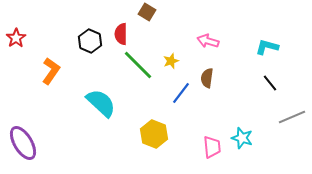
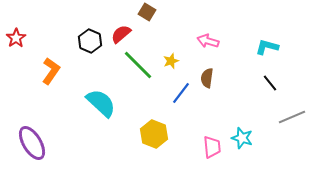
red semicircle: rotated 50 degrees clockwise
purple ellipse: moved 9 px right
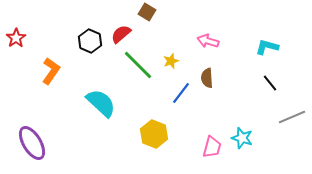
brown semicircle: rotated 12 degrees counterclockwise
pink trapezoid: rotated 20 degrees clockwise
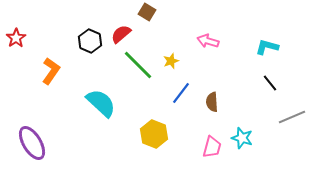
brown semicircle: moved 5 px right, 24 px down
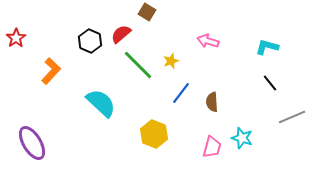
orange L-shape: rotated 8 degrees clockwise
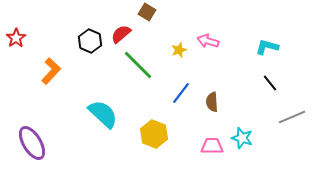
yellow star: moved 8 px right, 11 px up
cyan semicircle: moved 2 px right, 11 px down
pink trapezoid: moved 1 px up; rotated 105 degrees counterclockwise
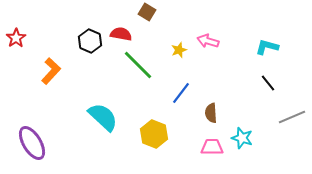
red semicircle: rotated 50 degrees clockwise
black line: moved 2 px left
brown semicircle: moved 1 px left, 11 px down
cyan semicircle: moved 3 px down
pink trapezoid: moved 1 px down
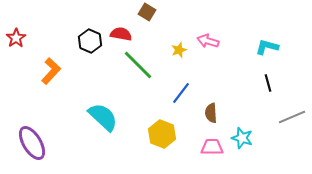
black line: rotated 24 degrees clockwise
yellow hexagon: moved 8 px right
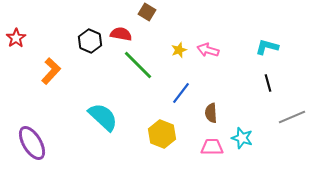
pink arrow: moved 9 px down
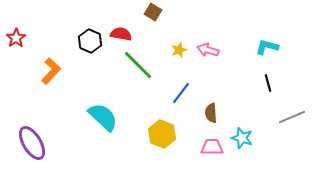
brown square: moved 6 px right
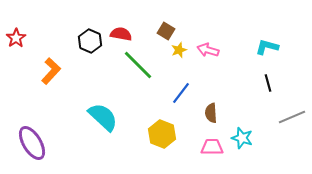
brown square: moved 13 px right, 19 px down
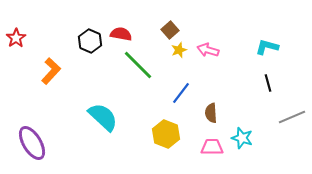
brown square: moved 4 px right, 1 px up; rotated 18 degrees clockwise
yellow hexagon: moved 4 px right
